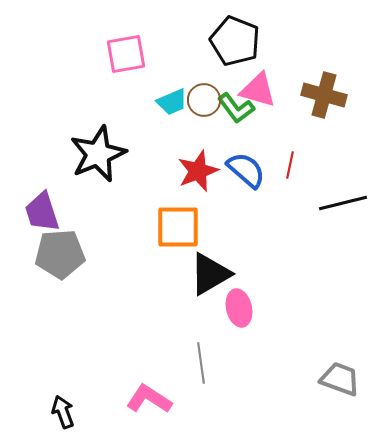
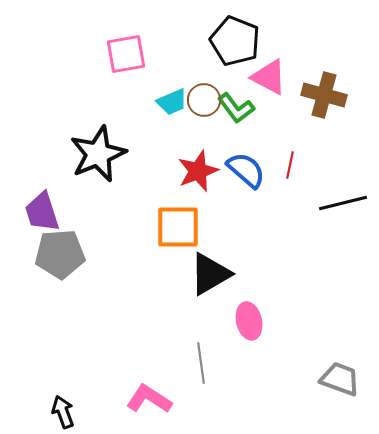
pink triangle: moved 11 px right, 13 px up; rotated 12 degrees clockwise
pink ellipse: moved 10 px right, 13 px down
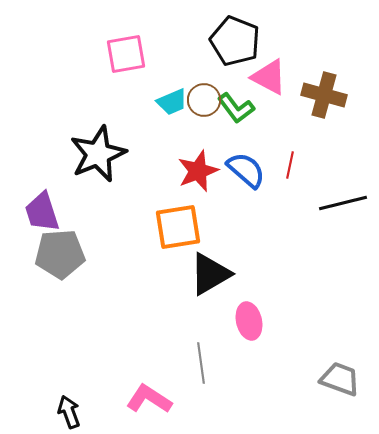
orange square: rotated 9 degrees counterclockwise
black arrow: moved 6 px right
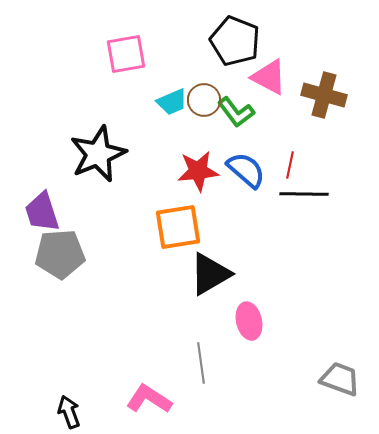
green L-shape: moved 4 px down
red star: rotated 15 degrees clockwise
black line: moved 39 px left, 9 px up; rotated 15 degrees clockwise
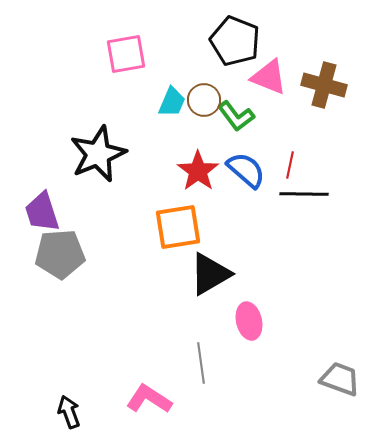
pink triangle: rotated 6 degrees counterclockwise
brown cross: moved 10 px up
cyan trapezoid: rotated 44 degrees counterclockwise
green L-shape: moved 4 px down
red star: rotated 30 degrees counterclockwise
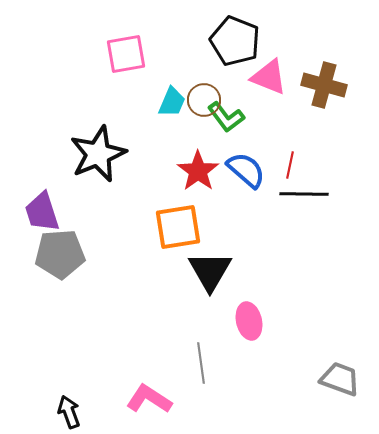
green L-shape: moved 10 px left, 1 px down
black triangle: moved 3 px up; rotated 30 degrees counterclockwise
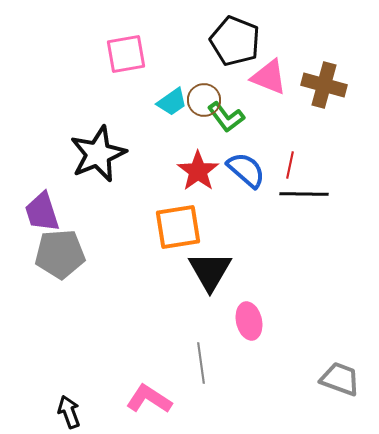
cyan trapezoid: rotated 32 degrees clockwise
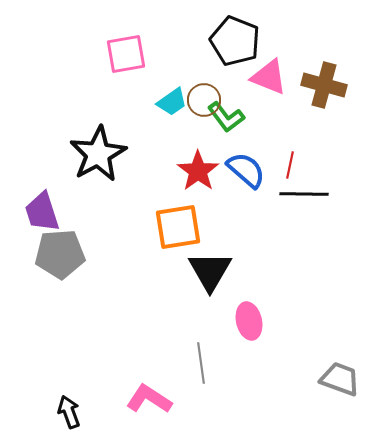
black star: rotated 6 degrees counterclockwise
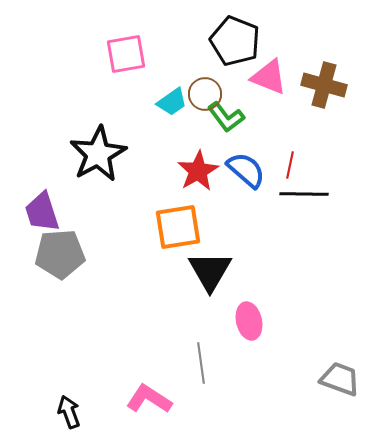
brown circle: moved 1 px right, 6 px up
red star: rotated 6 degrees clockwise
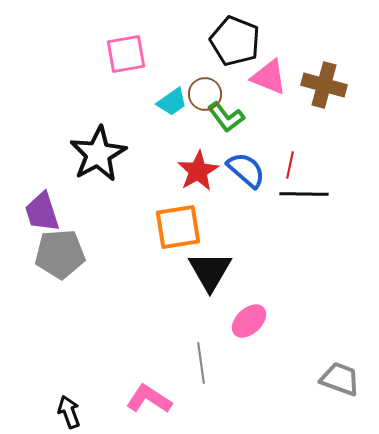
pink ellipse: rotated 60 degrees clockwise
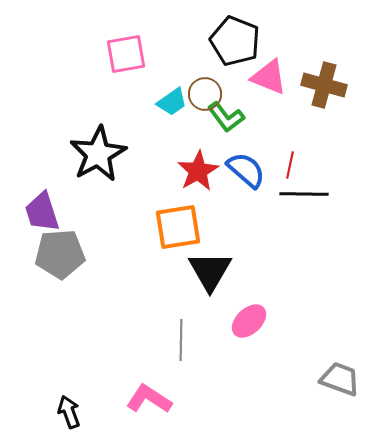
gray line: moved 20 px left, 23 px up; rotated 9 degrees clockwise
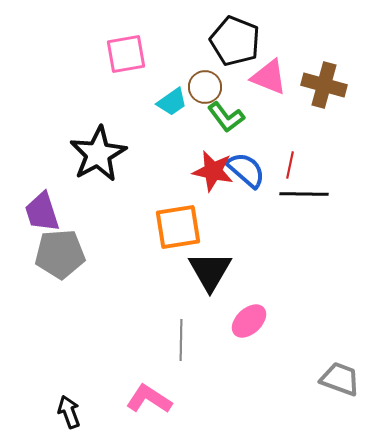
brown circle: moved 7 px up
red star: moved 15 px right; rotated 30 degrees counterclockwise
